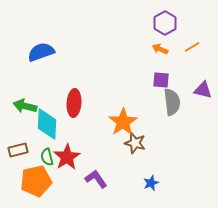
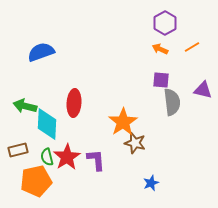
purple L-shape: moved 19 px up; rotated 30 degrees clockwise
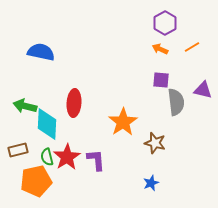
blue semicircle: rotated 32 degrees clockwise
gray semicircle: moved 4 px right
brown star: moved 20 px right
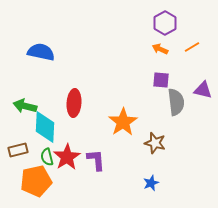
cyan diamond: moved 2 px left, 3 px down
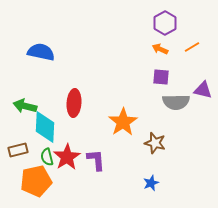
purple square: moved 3 px up
gray semicircle: rotated 96 degrees clockwise
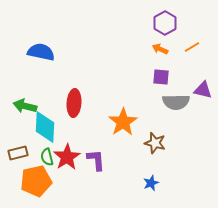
brown rectangle: moved 3 px down
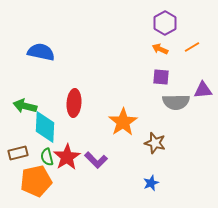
purple triangle: rotated 18 degrees counterclockwise
purple L-shape: rotated 140 degrees clockwise
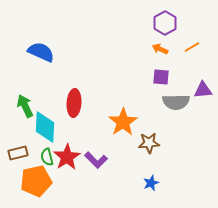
blue semicircle: rotated 12 degrees clockwise
green arrow: rotated 50 degrees clockwise
brown star: moved 6 px left; rotated 20 degrees counterclockwise
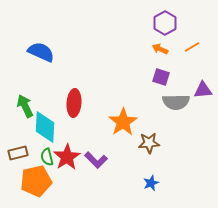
purple square: rotated 12 degrees clockwise
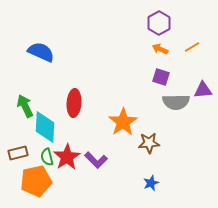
purple hexagon: moved 6 px left
